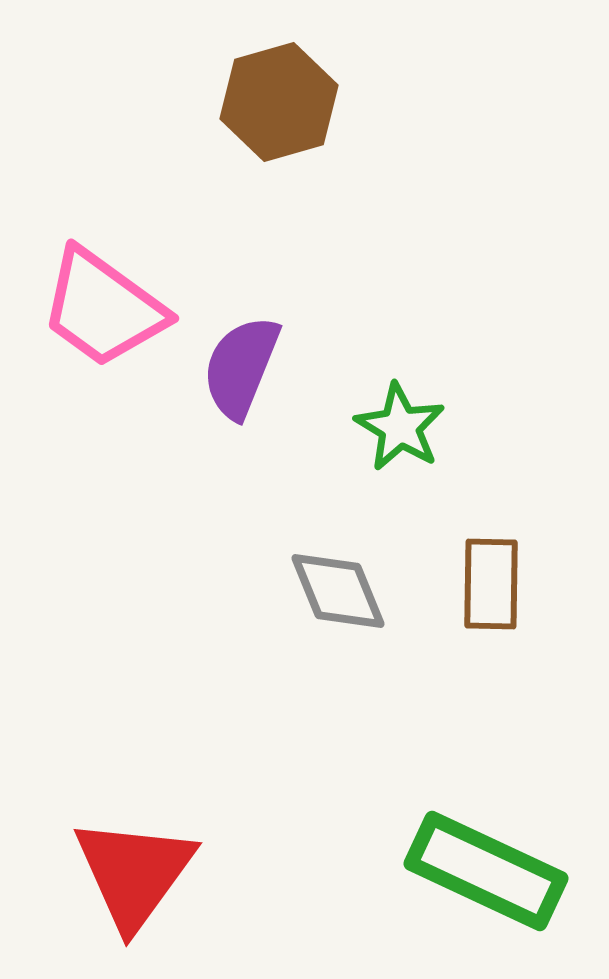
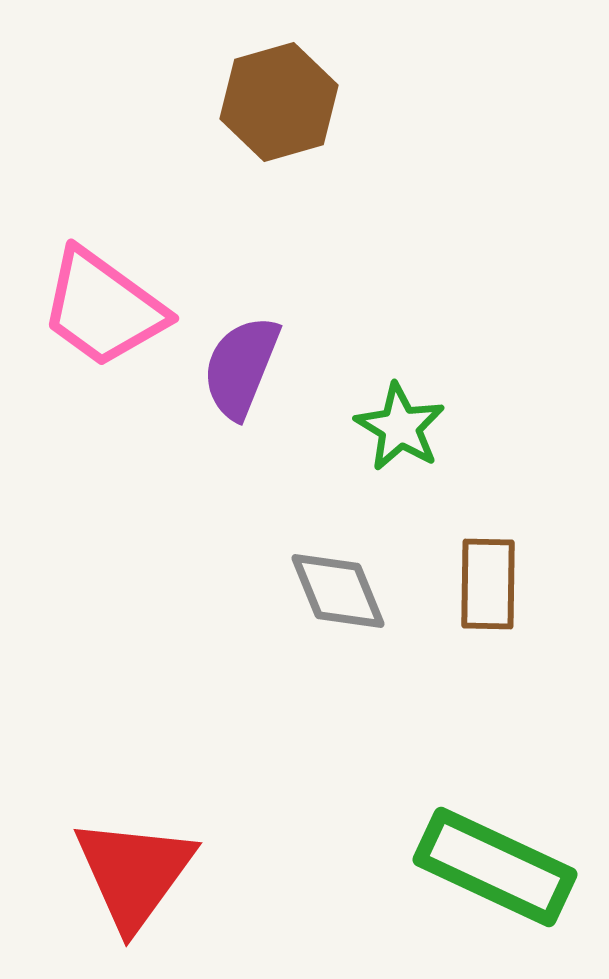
brown rectangle: moved 3 px left
green rectangle: moved 9 px right, 4 px up
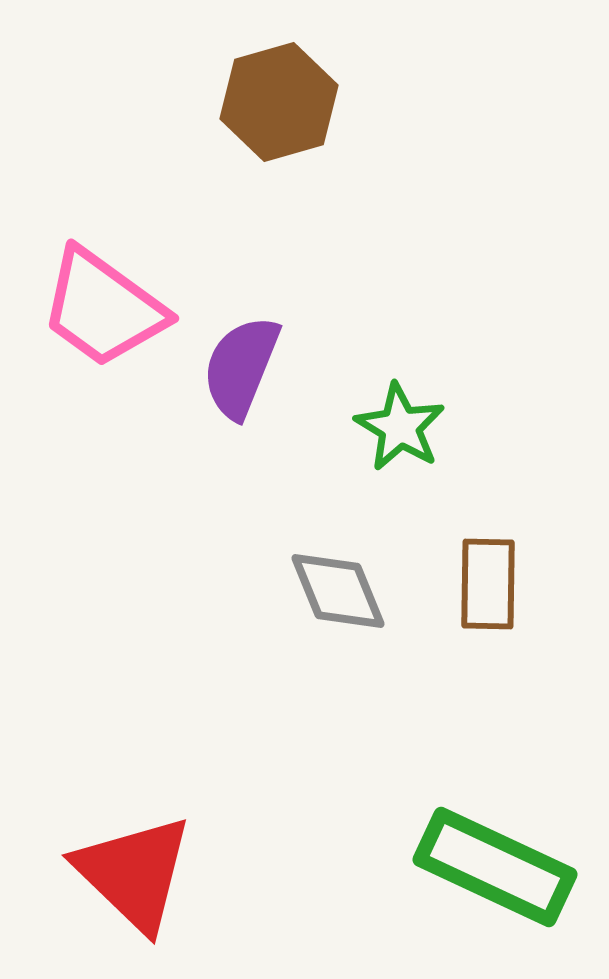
red triangle: rotated 22 degrees counterclockwise
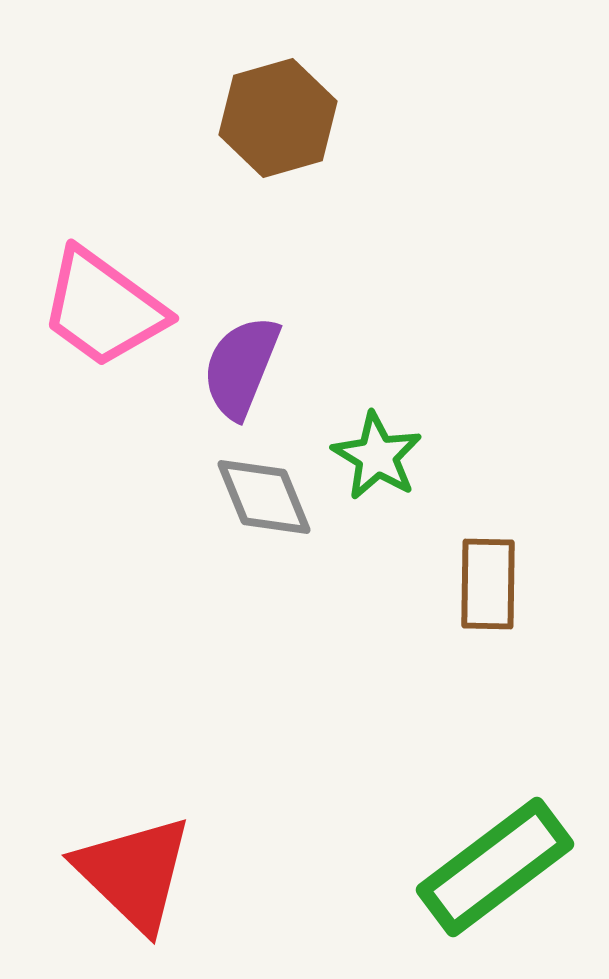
brown hexagon: moved 1 px left, 16 px down
green star: moved 23 px left, 29 px down
gray diamond: moved 74 px left, 94 px up
green rectangle: rotated 62 degrees counterclockwise
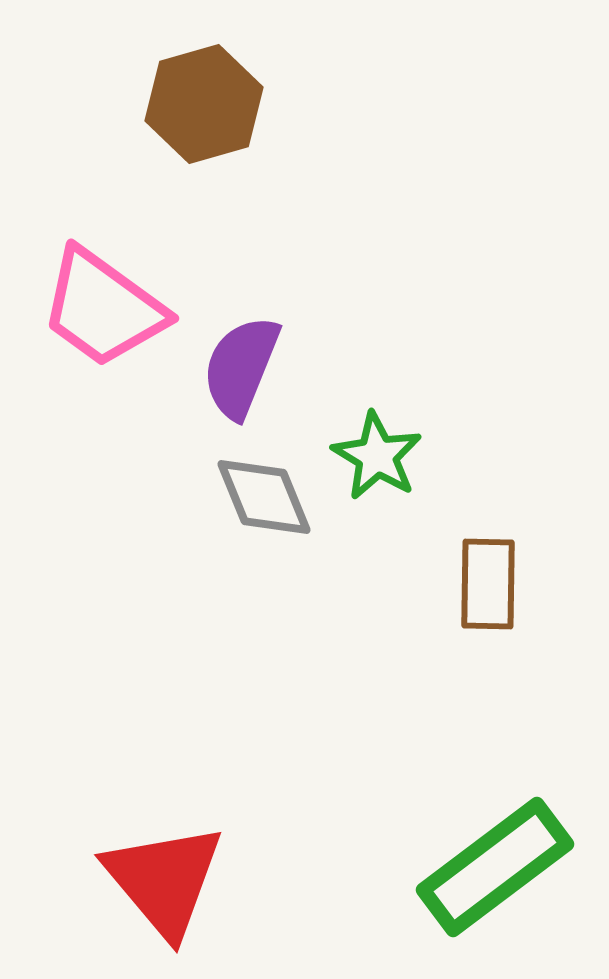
brown hexagon: moved 74 px left, 14 px up
red triangle: moved 30 px right, 7 px down; rotated 6 degrees clockwise
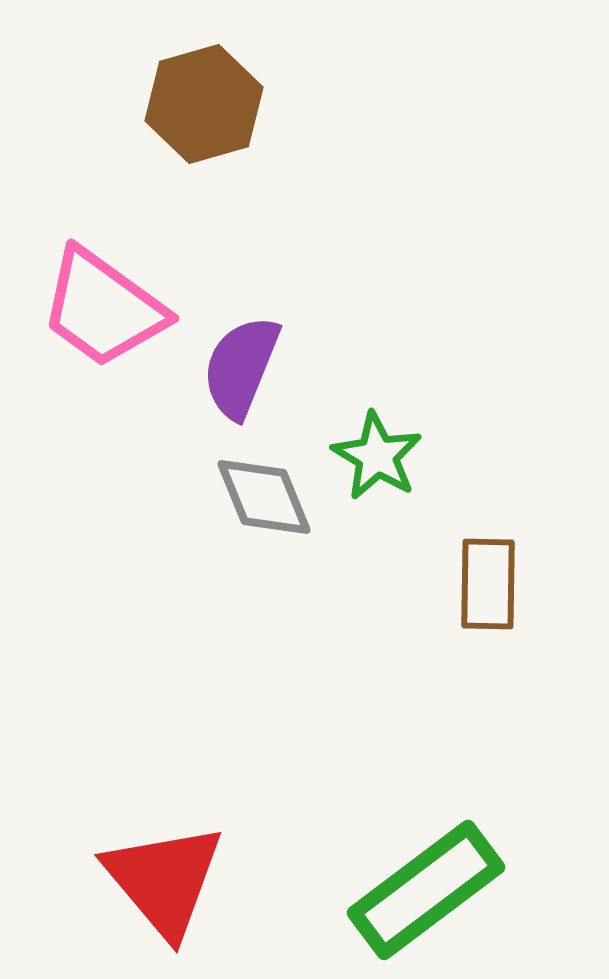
green rectangle: moved 69 px left, 23 px down
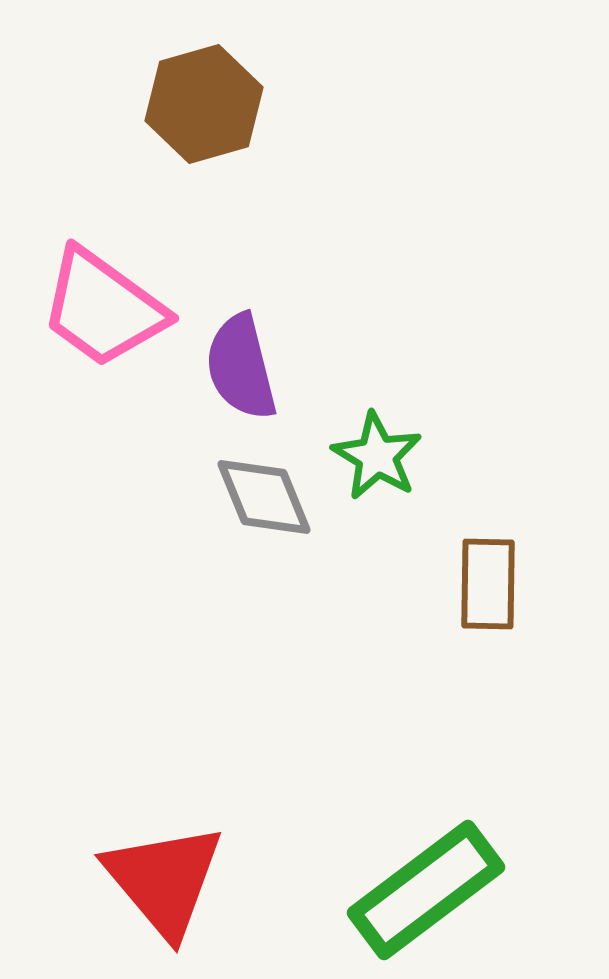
purple semicircle: rotated 36 degrees counterclockwise
